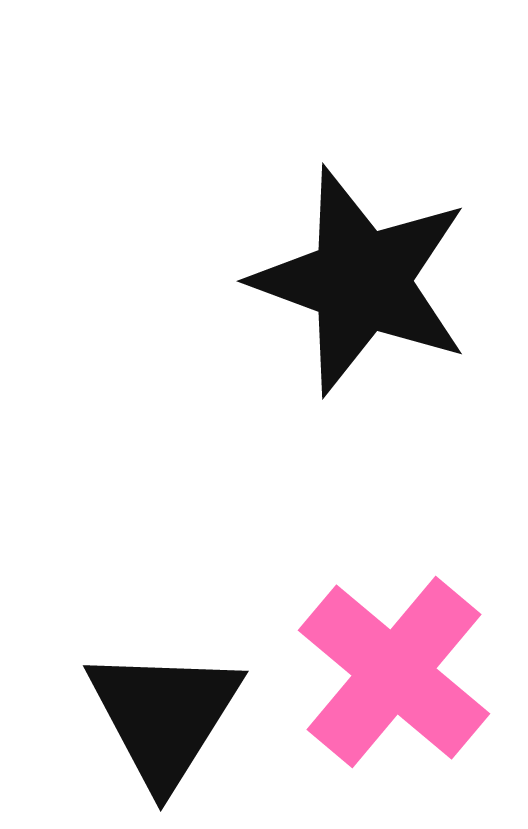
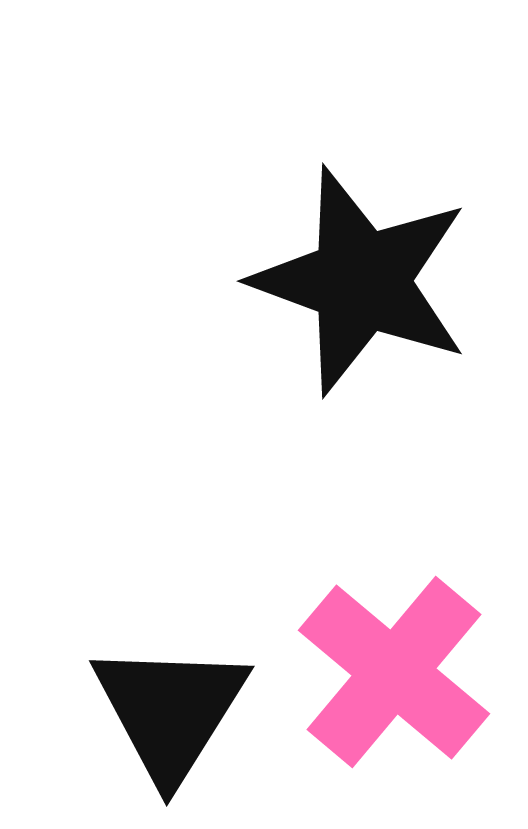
black triangle: moved 6 px right, 5 px up
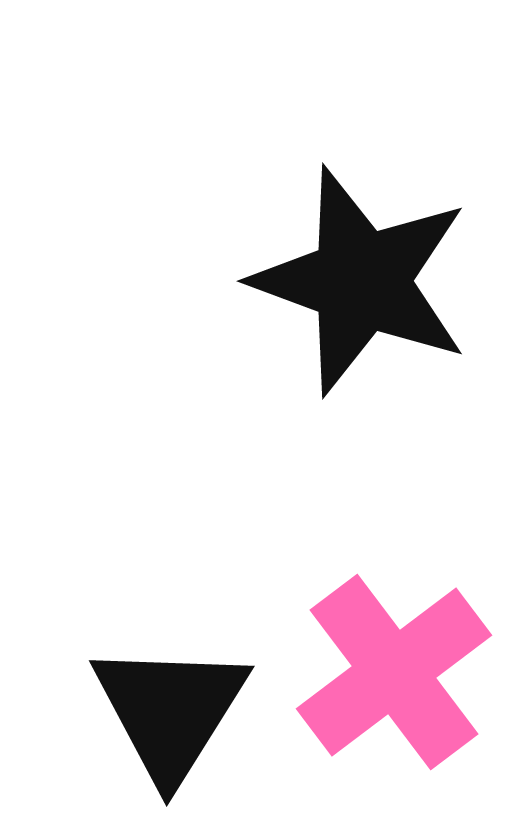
pink cross: rotated 13 degrees clockwise
